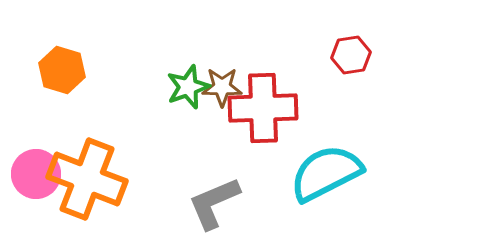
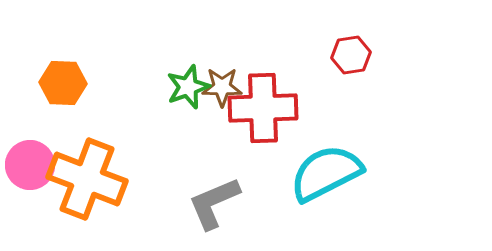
orange hexagon: moved 1 px right, 13 px down; rotated 15 degrees counterclockwise
pink circle: moved 6 px left, 9 px up
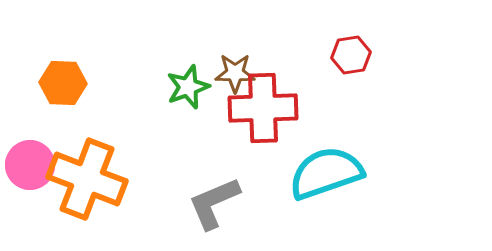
brown star: moved 13 px right, 14 px up
cyan semicircle: rotated 8 degrees clockwise
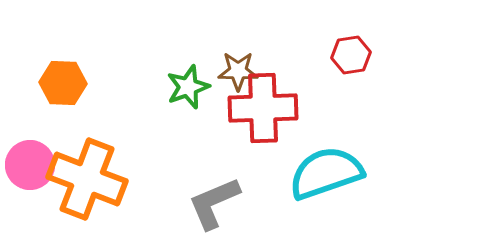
brown star: moved 3 px right, 2 px up
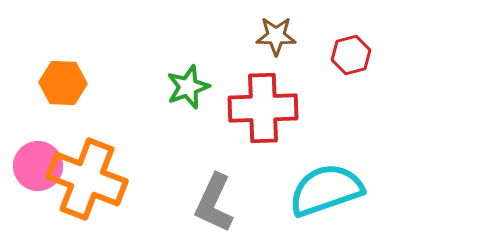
red hexagon: rotated 6 degrees counterclockwise
brown star: moved 38 px right, 35 px up
pink circle: moved 8 px right, 1 px down
cyan semicircle: moved 17 px down
gray L-shape: rotated 42 degrees counterclockwise
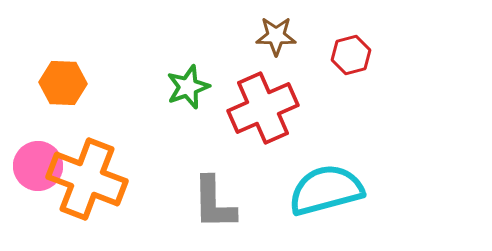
red cross: rotated 22 degrees counterclockwise
cyan semicircle: rotated 4 degrees clockwise
gray L-shape: rotated 26 degrees counterclockwise
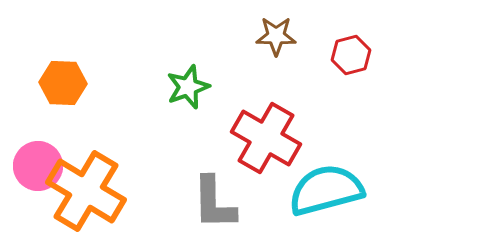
red cross: moved 3 px right, 30 px down; rotated 36 degrees counterclockwise
orange cross: moved 1 px left, 12 px down; rotated 10 degrees clockwise
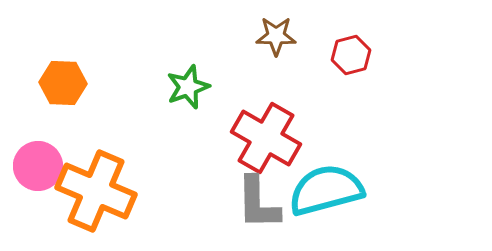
orange cross: moved 10 px right; rotated 8 degrees counterclockwise
gray L-shape: moved 44 px right
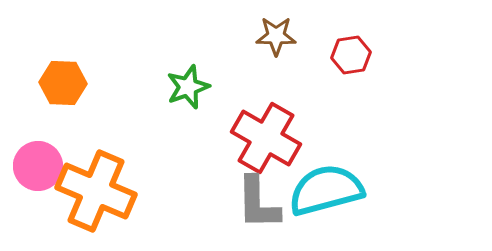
red hexagon: rotated 6 degrees clockwise
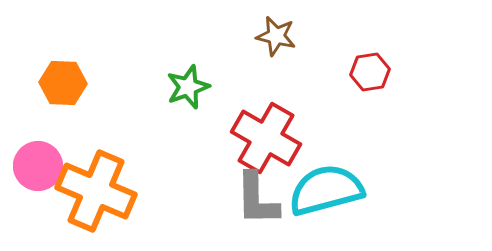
brown star: rotated 12 degrees clockwise
red hexagon: moved 19 px right, 17 px down
gray L-shape: moved 1 px left, 4 px up
